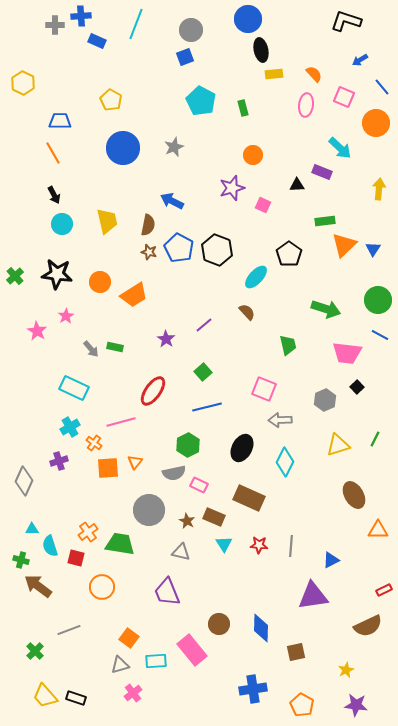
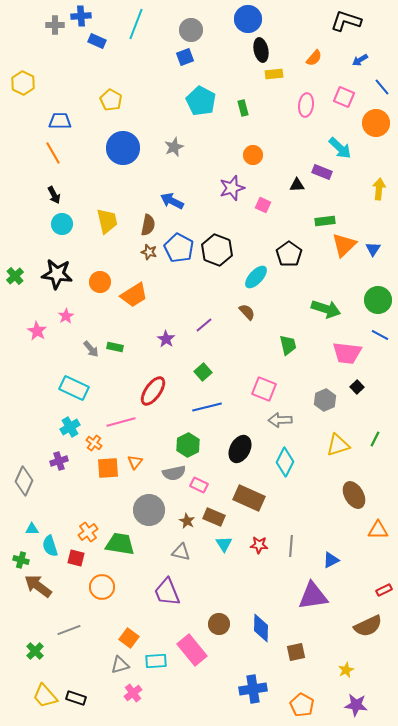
orange semicircle at (314, 74): moved 16 px up; rotated 84 degrees clockwise
black ellipse at (242, 448): moved 2 px left, 1 px down
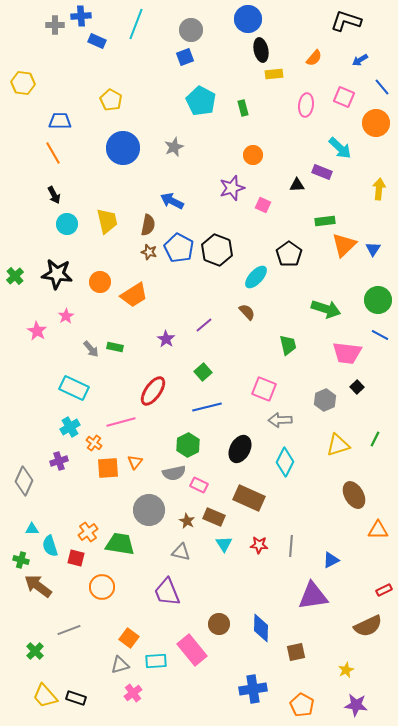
yellow hexagon at (23, 83): rotated 20 degrees counterclockwise
cyan circle at (62, 224): moved 5 px right
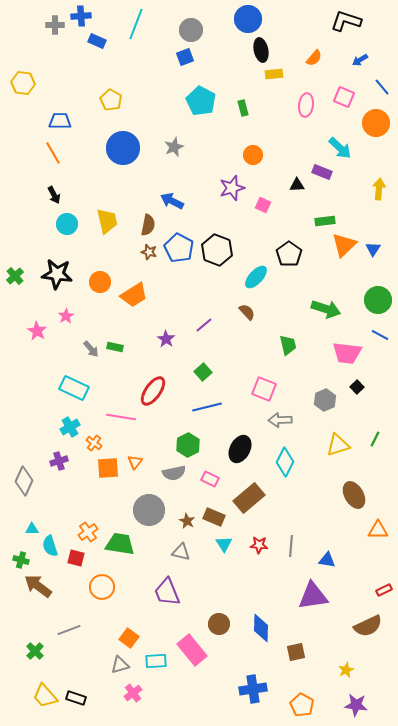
pink line at (121, 422): moved 5 px up; rotated 24 degrees clockwise
pink rectangle at (199, 485): moved 11 px right, 6 px up
brown rectangle at (249, 498): rotated 64 degrees counterclockwise
blue triangle at (331, 560): moved 4 px left; rotated 36 degrees clockwise
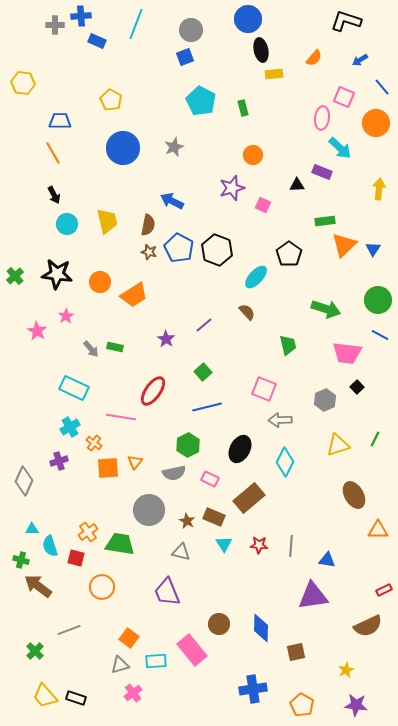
pink ellipse at (306, 105): moved 16 px right, 13 px down
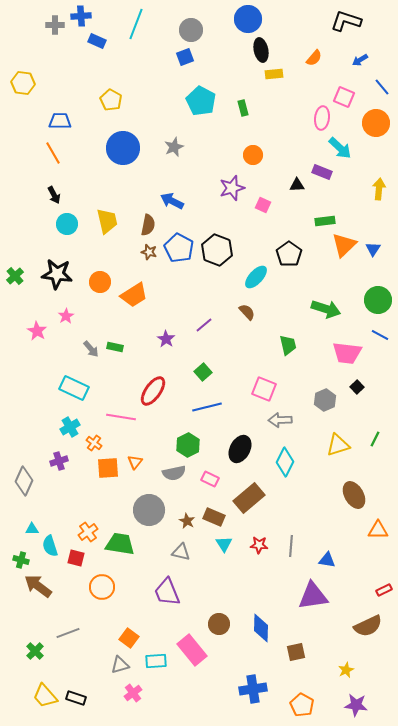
gray line at (69, 630): moved 1 px left, 3 px down
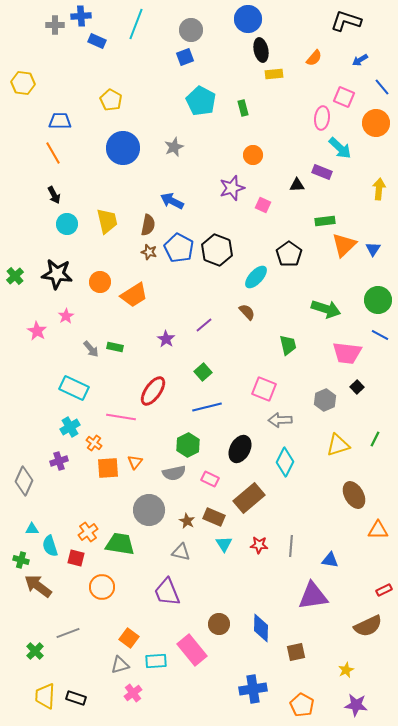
blue triangle at (327, 560): moved 3 px right
yellow trapezoid at (45, 696): rotated 44 degrees clockwise
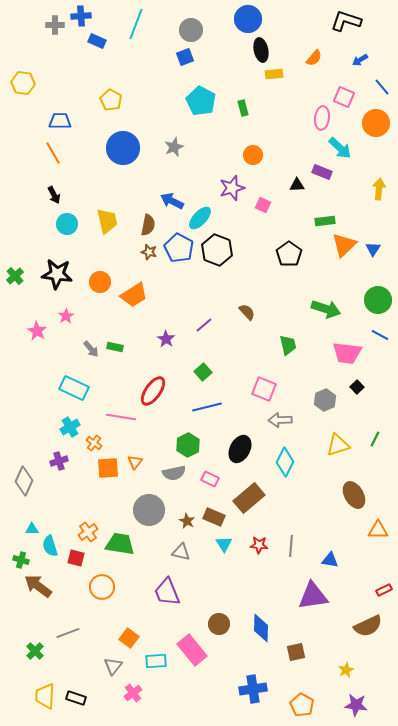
cyan ellipse at (256, 277): moved 56 px left, 59 px up
gray triangle at (120, 665): moved 7 px left, 1 px down; rotated 36 degrees counterclockwise
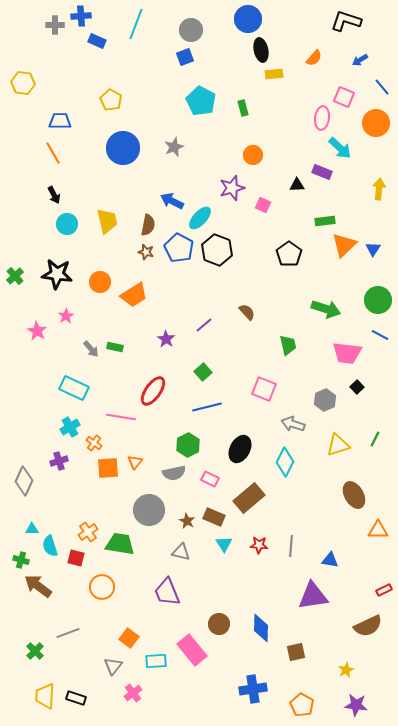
brown star at (149, 252): moved 3 px left
gray arrow at (280, 420): moved 13 px right, 4 px down; rotated 20 degrees clockwise
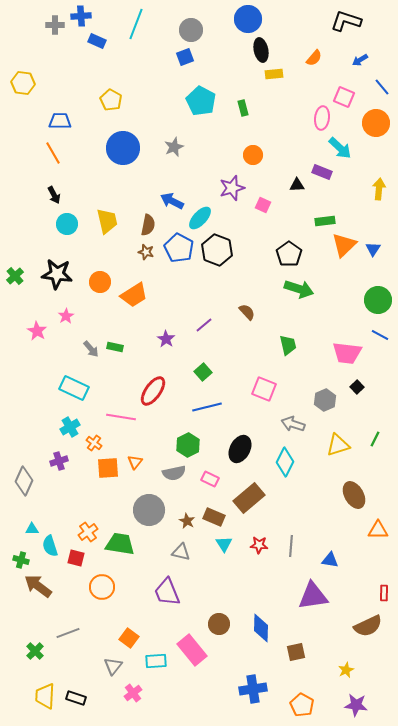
green arrow at (326, 309): moved 27 px left, 20 px up
red rectangle at (384, 590): moved 3 px down; rotated 63 degrees counterclockwise
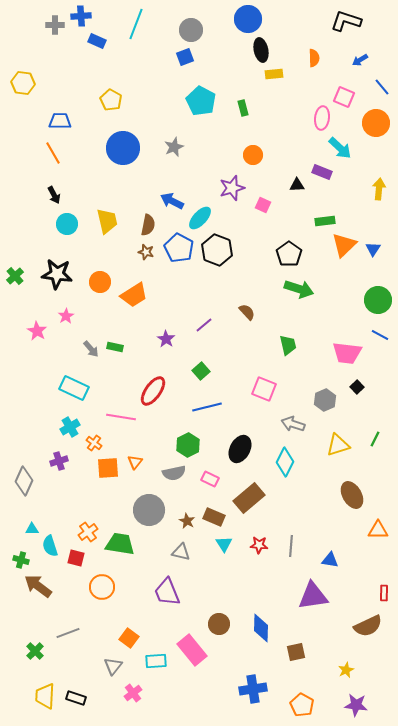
orange semicircle at (314, 58): rotated 42 degrees counterclockwise
green square at (203, 372): moved 2 px left, 1 px up
brown ellipse at (354, 495): moved 2 px left
